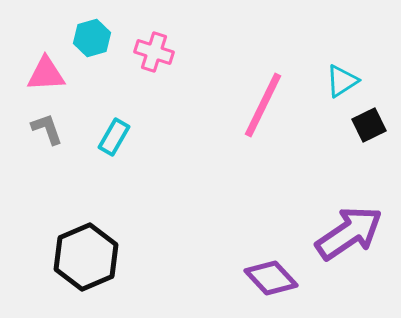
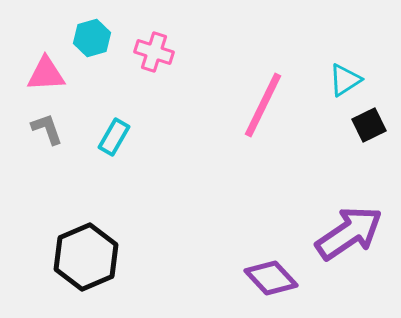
cyan triangle: moved 3 px right, 1 px up
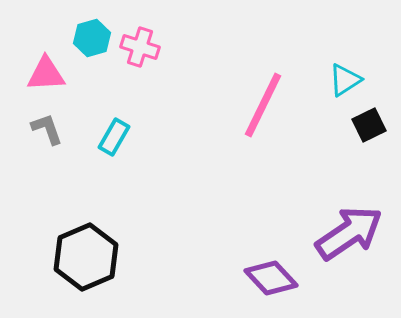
pink cross: moved 14 px left, 5 px up
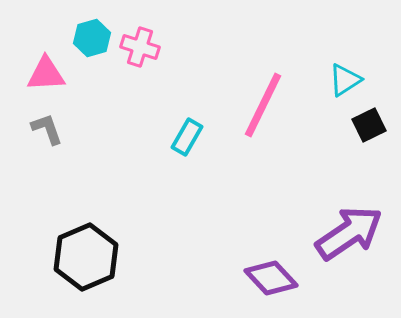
cyan rectangle: moved 73 px right
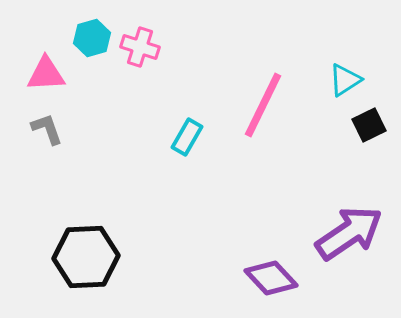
black hexagon: rotated 20 degrees clockwise
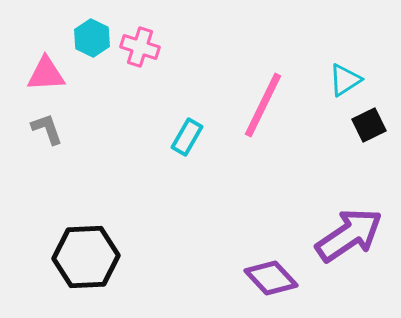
cyan hexagon: rotated 18 degrees counterclockwise
purple arrow: moved 2 px down
